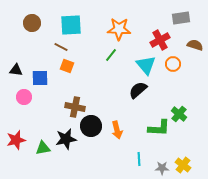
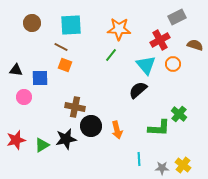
gray rectangle: moved 4 px left, 1 px up; rotated 18 degrees counterclockwise
orange square: moved 2 px left, 1 px up
green triangle: moved 1 px left, 3 px up; rotated 21 degrees counterclockwise
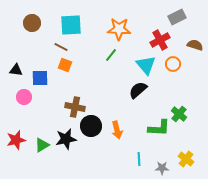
yellow cross: moved 3 px right, 6 px up
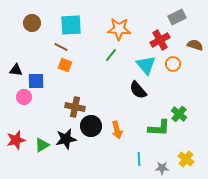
blue square: moved 4 px left, 3 px down
black semicircle: rotated 90 degrees counterclockwise
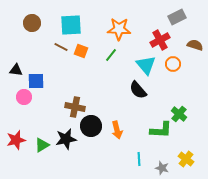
orange square: moved 16 px right, 14 px up
green L-shape: moved 2 px right, 2 px down
gray star: rotated 16 degrees clockwise
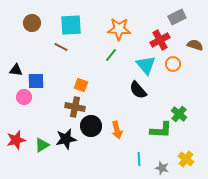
orange square: moved 34 px down
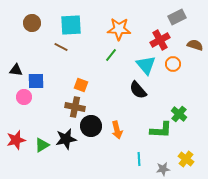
gray star: moved 1 px right, 1 px down; rotated 24 degrees counterclockwise
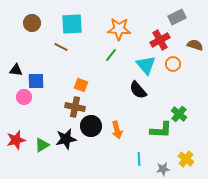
cyan square: moved 1 px right, 1 px up
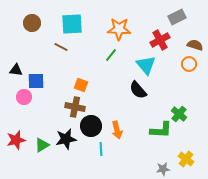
orange circle: moved 16 px right
cyan line: moved 38 px left, 10 px up
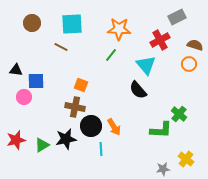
orange arrow: moved 3 px left, 3 px up; rotated 18 degrees counterclockwise
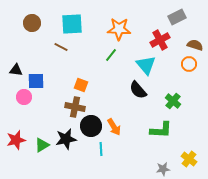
green cross: moved 6 px left, 13 px up
yellow cross: moved 3 px right
